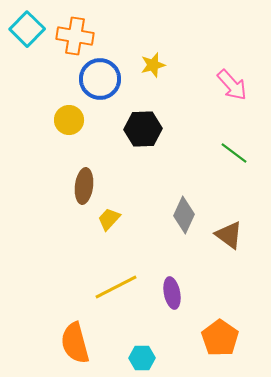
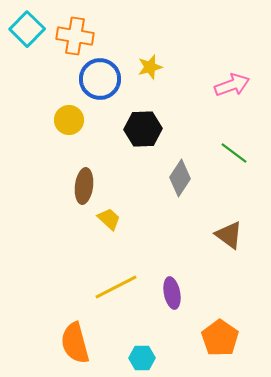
yellow star: moved 3 px left, 2 px down
pink arrow: rotated 68 degrees counterclockwise
gray diamond: moved 4 px left, 37 px up; rotated 9 degrees clockwise
yellow trapezoid: rotated 90 degrees clockwise
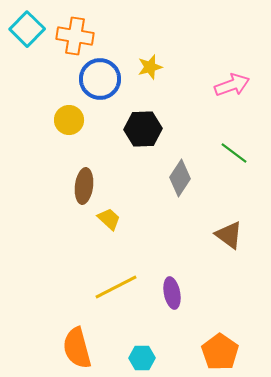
orange pentagon: moved 14 px down
orange semicircle: moved 2 px right, 5 px down
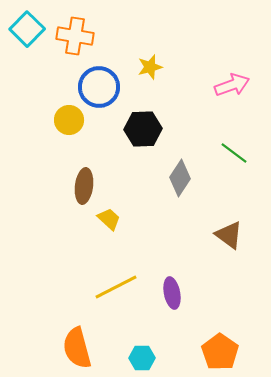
blue circle: moved 1 px left, 8 px down
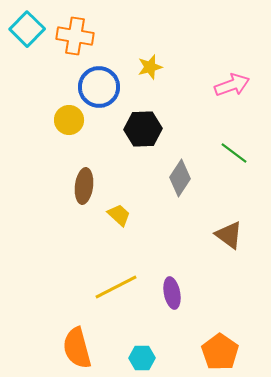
yellow trapezoid: moved 10 px right, 4 px up
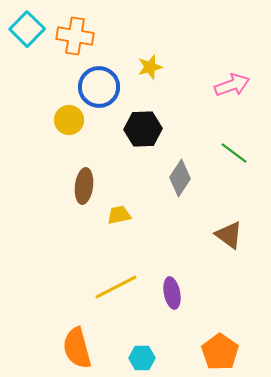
yellow trapezoid: rotated 55 degrees counterclockwise
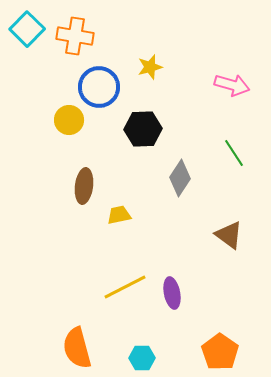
pink arrow: rotated 36 degrees clockwise
green line: rotated 20 degrees clockwise
yellow line: moved 9 px right
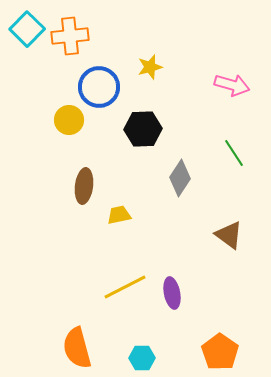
orange cross: moved 5 px left; rotated 15 degrees counterclockwise
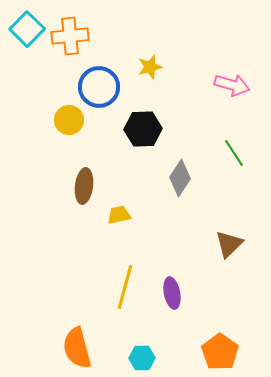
brown triangle: moved 9 px down; rotated 40 degrees clockwise
yellow line: rotated 48 degrees counterclockwise
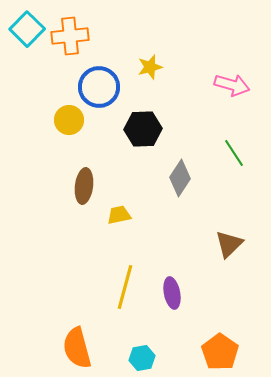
cyan hexagon: rotated 10 degrees counterclockwise
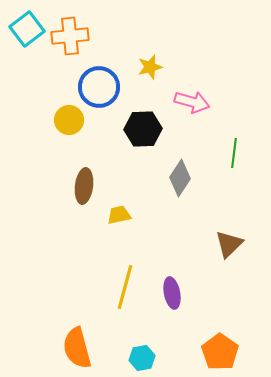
cyan square: rotated 8 degrees clockwise
pink arrow: moved 40 px left, 17 px down
green line: rotated 40 degrees clockwise
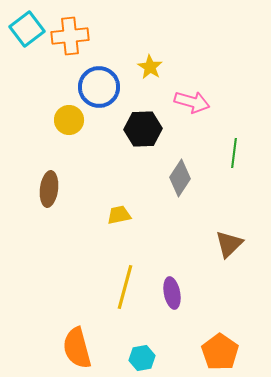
yellow star: rotated 25 degrees counterclockwise
brown ellipse: moved 35 px left, 3 px down
